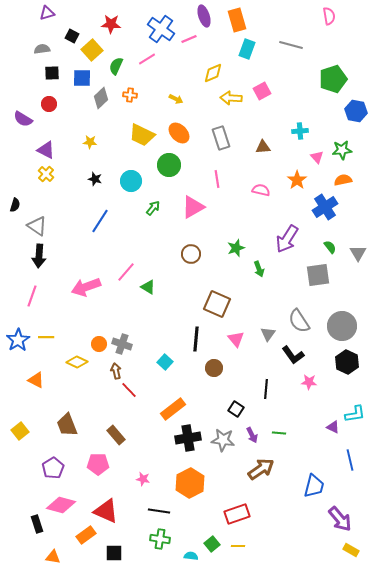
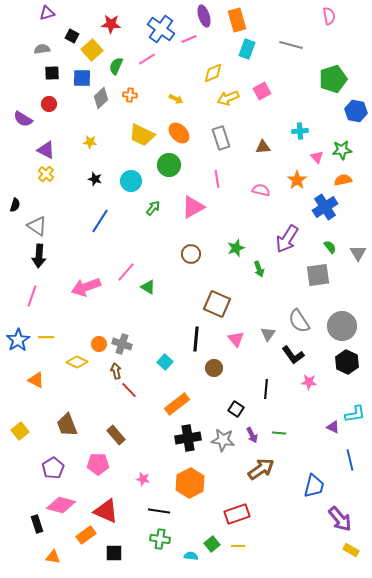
yellow arrow at (231, 98): moved 3 px left; rotated 25 degrees counterclockwise
orange rectangle at (173, 409): moved 4 px right, 5 px up
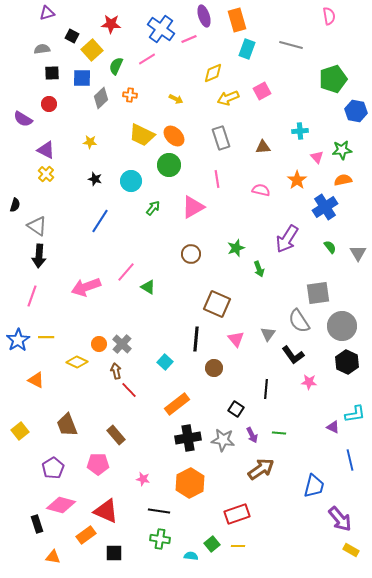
orange ellipse at (179, 133): moved 5 px left, 3 px down
gray square at (318, 275): moved 18 px down
gray cross at (122, 344): rotated 24 degrees clockwise
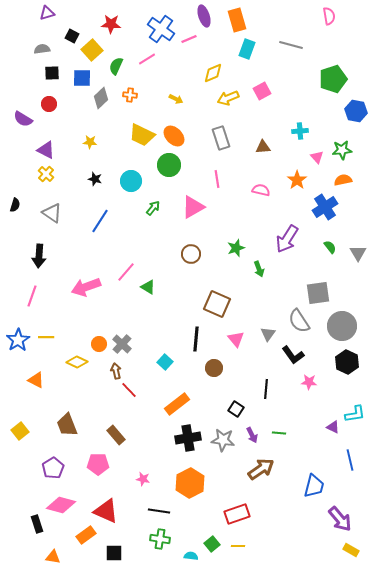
gray triangle at (37, 226): moved 15 px right, 13 px up
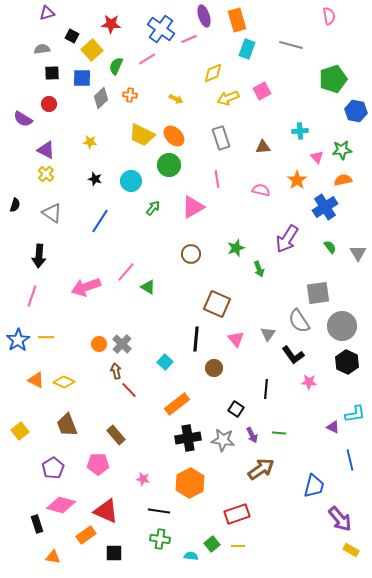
yellow diamond at (77, 362): moved 13 px left, 20 px down
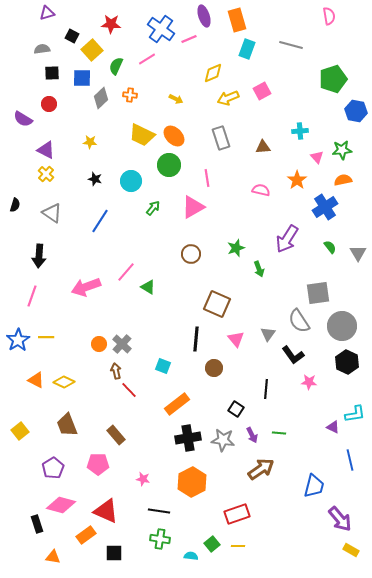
pink line at (217, 179): moved 10 px left, 1 px up
cyan square at (165, 362): moved 2 px left, 4 px down; rotated 21 degrees counterclockwise
orange hexagon at (190, 483): moved 2 px right, 1 px up
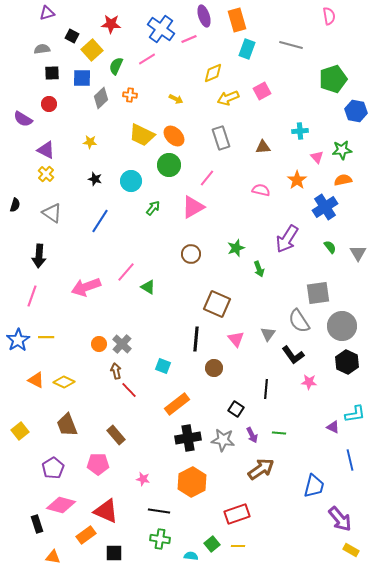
pink line at (207, 178): rotated 48 degrees clockwise
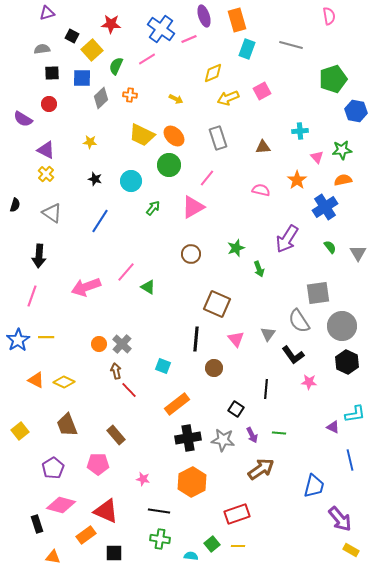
gray rectangle at (221, 138): moved 3 px left
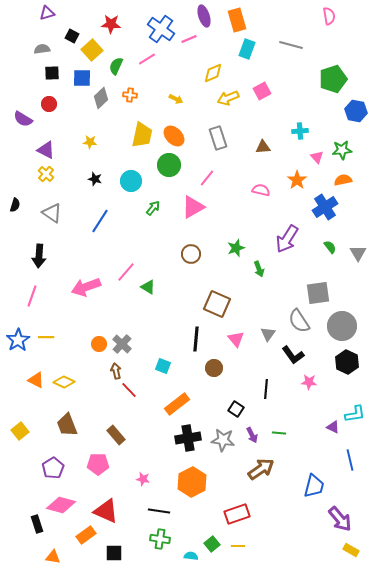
yellow trapezoid at (142, 135): rotated 104 degrees counterclockwise
